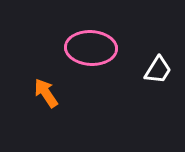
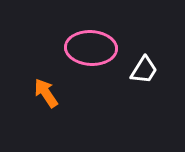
white trapezoid: moved 14 px left
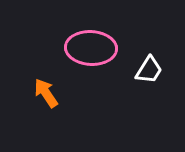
white trapezoid: moved 5 px right
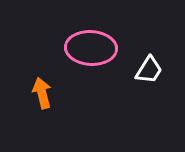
orange arrow: moved 4 px left; rotated 20 degrees clockwise
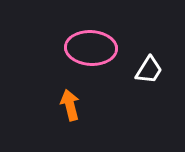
orange arrow: moved 28 px right, 12 px down
